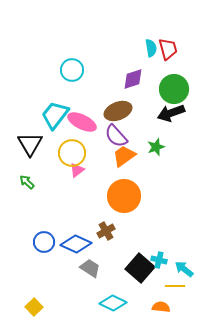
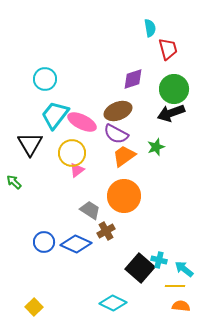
cyan semicircle: moved 1 px left, 20 px up
cyan circle: moved 27 px left, 9 px down
purple semicircle: moved 2 px up; rotated 20 degrees counterclockwise
green arrow: moved 13 px left
gray trapezoid: moved 58 px up
orange semicircle: moved 20 px right, 1 px up
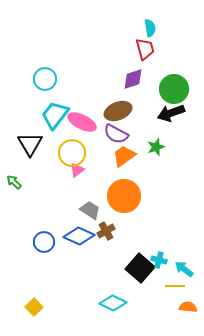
red trapezoid: moved 23 px left
blue diamond: moved 3 px right, 8 px up
orange semicircle: moved 7 px right, 1 px down
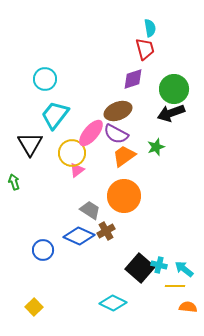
pink ellipse: moved 9 px right, 11 px down; rotated 76 degrees counterclockwise
green arrow: rotated 28 degrees clockwise
blue circle: moved 1 px left, 8 px down
cyan cross: moved 5 px down
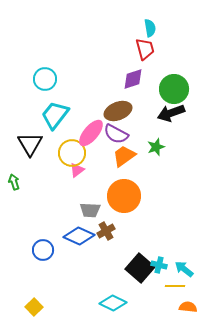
gray trapezoid: rotated 150 degrees clockwise
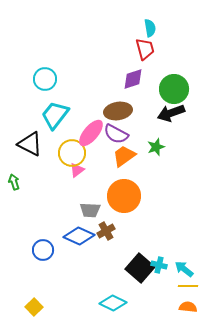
brown ellipse: rotated 12 degrees clockwise
black triangle: rotated 32 degrees counterclockwise
yellow line: moved 13 px right
